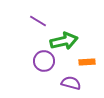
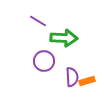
green arrow: moved 3 px up; rotated 16 degrees clockwise
orange rectangle: moved 19 px down; rotated 14 degrees counterclockwise
purple semicircle: moved 1 px right, 6 px up; rotated 72 degrees clockwise
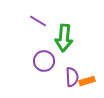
green arrow: rotated 92 degrees clockwise
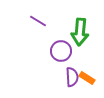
green arrow: moved 16 px right, 6 px up
purple circle: moved 17 px right, 10 px up
orange rectangle: moved 3 px up; rotated 49 degrees clockwise
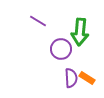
purple circle: moved 2 px up
purple semicircle: moved 1 px left, 1 px down
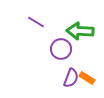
purple line: moved 2 px left, 1 px down
green arrow: moved 1 px up; rotated 88 degrees clockwise
purple semicircle: rotated 24 degrees clockwise
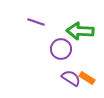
purple line: rotated 12 degrees counterclockwise
purple semicircle: rotated 78 degrees counterclockwise
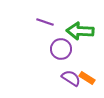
purple line: moved 9 px right
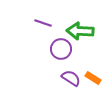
purple line: moved 2 px left, 1 px down
orange rectangle: moved 6 px right
